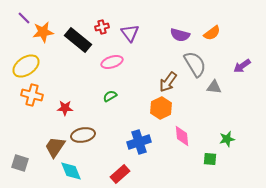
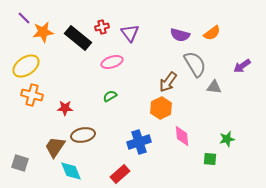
black rectangle: moved 2 px up
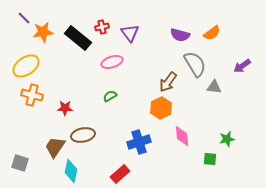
cyan diamond: rotated 35 degrees clockwise
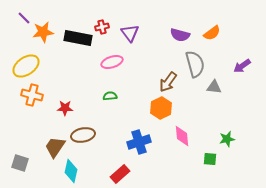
black rectangle: rotated 28 degrees counterclockwise
gray semicircle: rotated 16 degrees clockwise
green semicircle: rotated 24 degrees clockwise
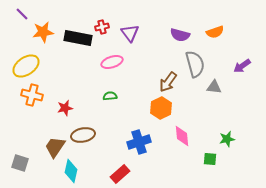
purple line: moved 2 px left, 4 px up
orange semicircle: moved 3 px right, 1 px up; rotated 18 degrees clockwise
red star: rotated 14 degrees counterclockwise
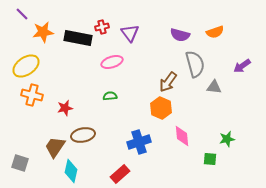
orange hexagon: rotated 10 degrees counterclockwise
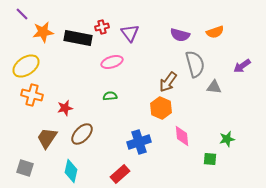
brown ellipse: moved 1 px left, 1 px up; rotated 35 degrees counterclockwise
brown trapezoid: moved 8 px left, 9 px up
gray square: moved 5 px right, 5 px down
